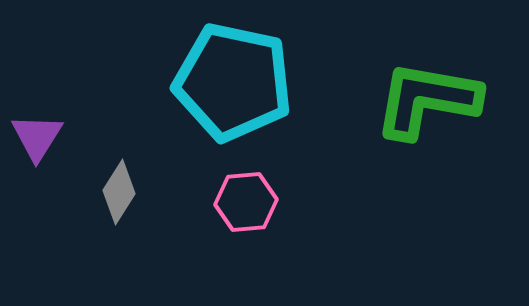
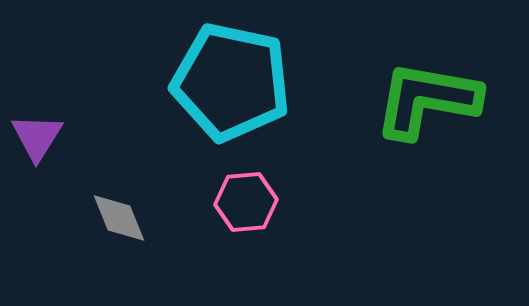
cyan pentagon: moved 2 px left
gray diamond: moved 26 px down; rotated 54 degrees counterclockwise
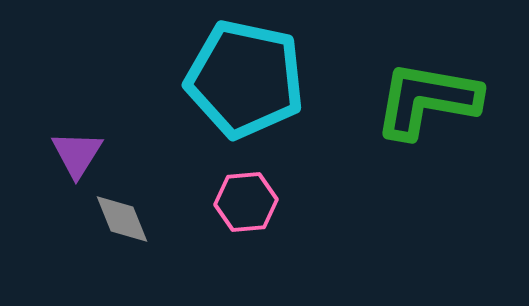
cyan pentagon: moved 14 px right, 3 px up
purple triangle: moved 40 px right, 17 px down
gray diamond: moved 3 px right, 1 px down
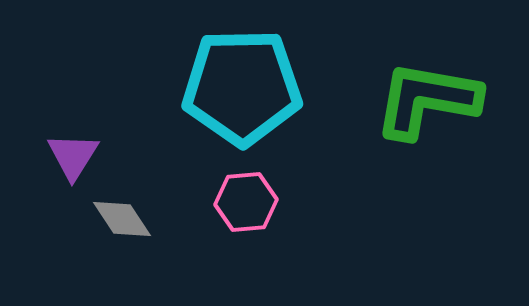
cyan pentagon: moved 3 px left, 8 px down; rotated 13 degrees counterclockwise
purple triangle: moved 4 px left, 2 px down
gray diamond: rotated 12 degrees counterclockwise
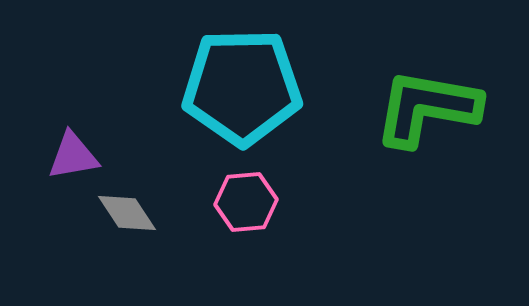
green L-shape: moved 8 px down
purple triangle: rotated 48 degrees clockwise
gray diamond: moved 5 px right, 6 px up
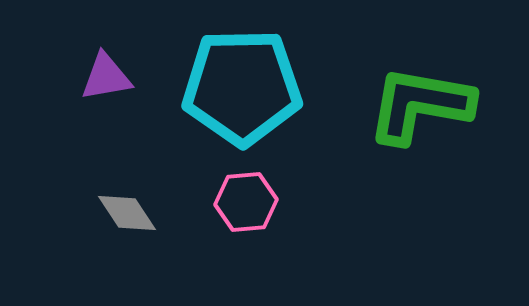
green L-shape: moved 7 px left, 3 px up
purple triangle: moved 33 px right, 79 px up
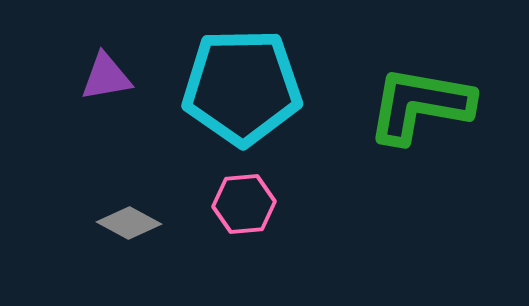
pink hexagon: moved 2 px left, 2 px down
gray diamond: moved 2 px right, 10 px down; rotated 28 degrees counterclockwise
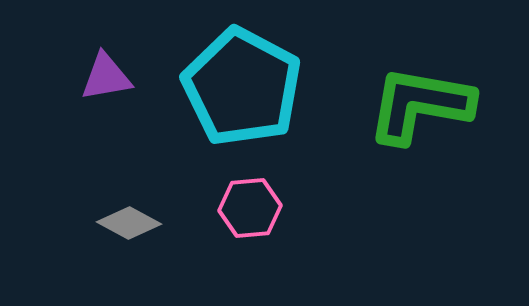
cyan pentagon: rotated 29 degrees clockwise
pink hexagon: moved 6 px right, 4 px down
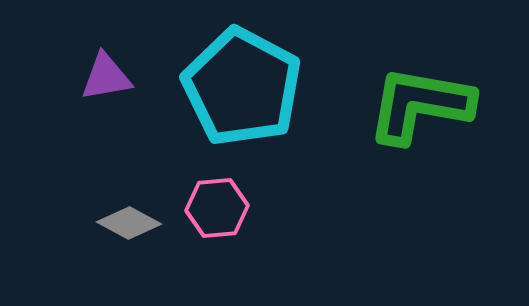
pink hexagon: moved 33 px left
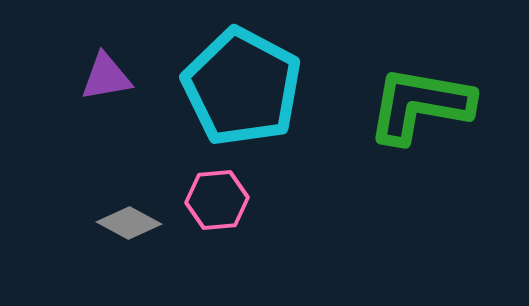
pink hexagon: moved 8 px up
